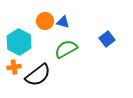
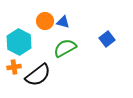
green semicircle: moved 1 px left, 1 px up
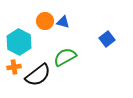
green semicircle: moved 9 px down
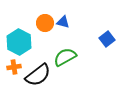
orange circle: moved 2 px down
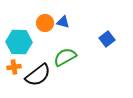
cyan hexagon: rotated 25 degrees counterclockwise
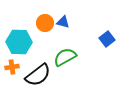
orange cross: moved 2 px left
